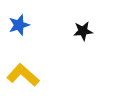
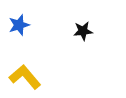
yellow L-shape: moved 2 px right, 2 px down; rotated 8 degrees clockwise
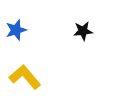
blue star: moved 3 px left, 5 px down
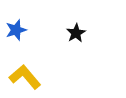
black star: moved 7 px left, 2 px down; rotated 24 degrees counterclockwise
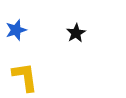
yellow L-shape: rotated 32 degrees clockwise
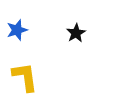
blue star: moved 1 px right
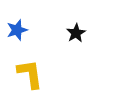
yellow L-shape: moved 5 px right, 3 px up
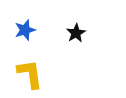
blue star: moved 8 px right
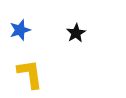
blue star: moved 5 px left
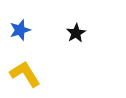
yellow L-shape: moved 5 px left; rotated 24 degrees counterclockwise
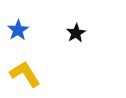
blue star: moved 2 px left; rotated 15 degrees counterclockwise
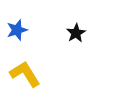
blue star: moved 1 px left; rotated 15 degrees clockwise
